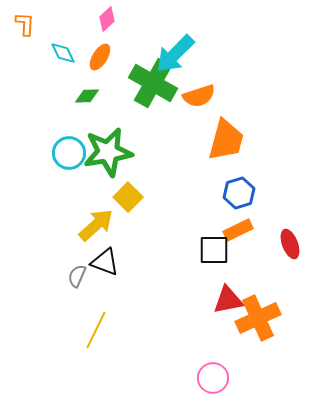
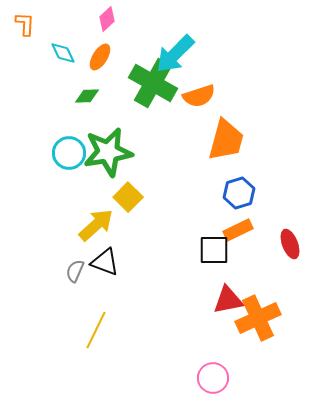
gray semicircle: moved 2 px left, 5 px up
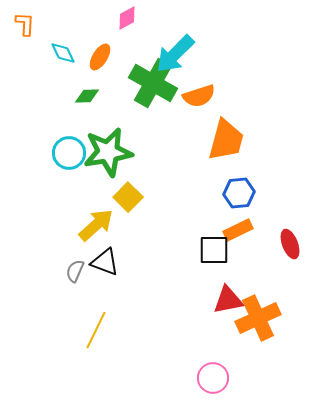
pink diamond: moved 20 px right, 1 px up; rotated 15 degrees clockwise
blue hexagon: rotated 12 degrees clockwise
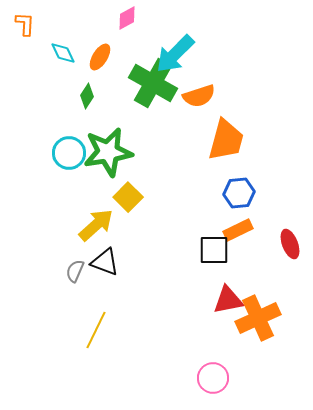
green diamond: rotated 55 degrees counterclockwise
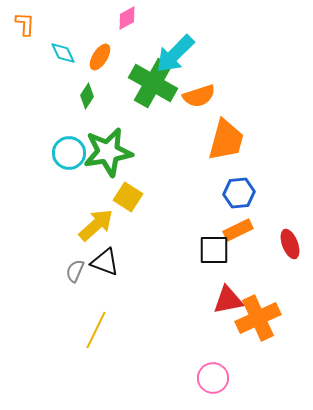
yellow square: rotated 12 degrees counterclockwise
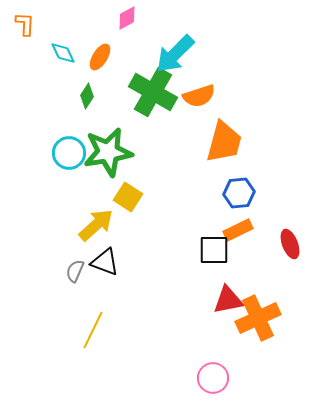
green cross: moved 9 px down
orange trapezoid: moved 2 px left, 2 px down
yellow line: moved 3 px left
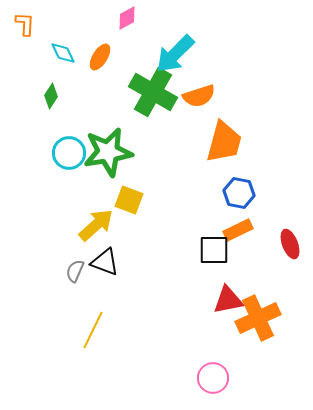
green diamond: moved 36 px left
blue hexagon: rotated 16 degrees clockwise
yellow square: moved 1 px right, 3 px down; rotated 12 degrees counterclockwise
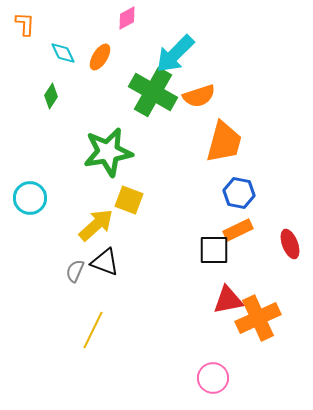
cyan circle: moved 39 px left, 45 px down
